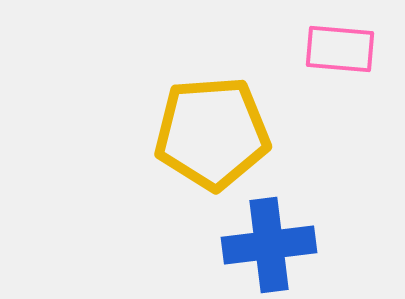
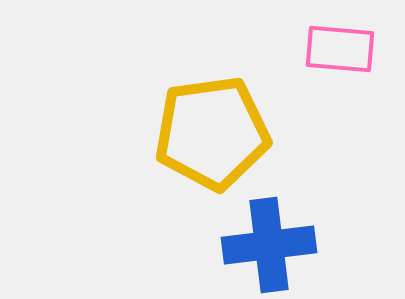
yellow pentagon: rotated 4 degrees counterclockwise
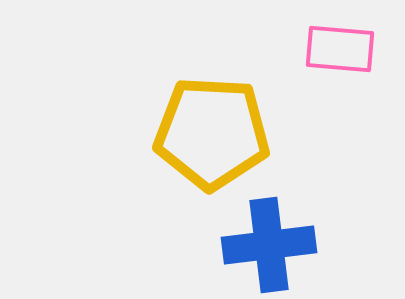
yellow pentagon: rotated 11 degrees clockwise
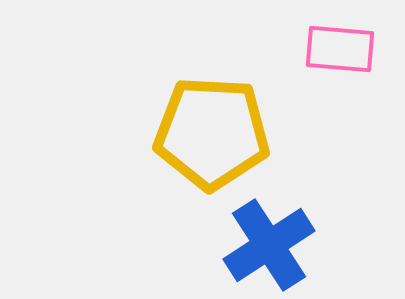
blue cross: rotated 26 degrees counterclockwise
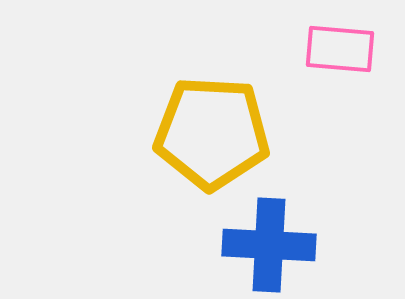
blue cross: rotated 36 degrees clockwise
